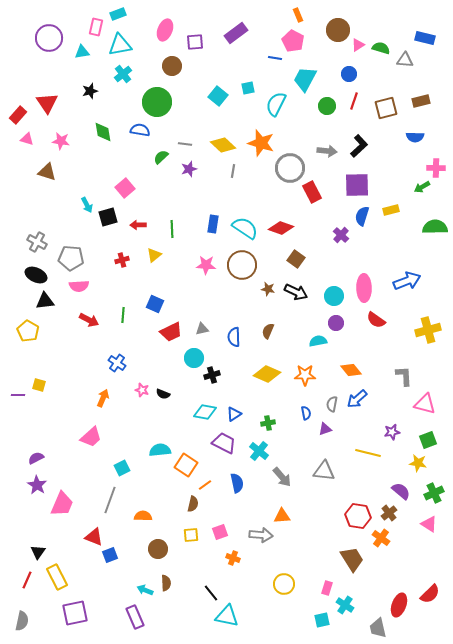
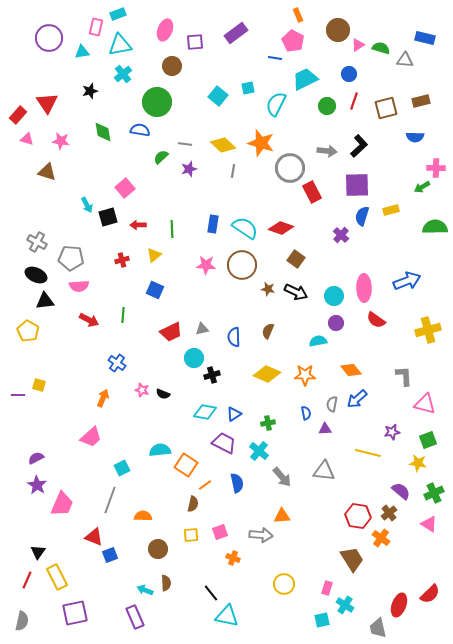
cyan trapezoid at (305, 79): rotated 36 degrees clockwise
blue square at (155, 304): moved 14 px up
purple triangle at (325, 429): rotated 16 degrees clockwise
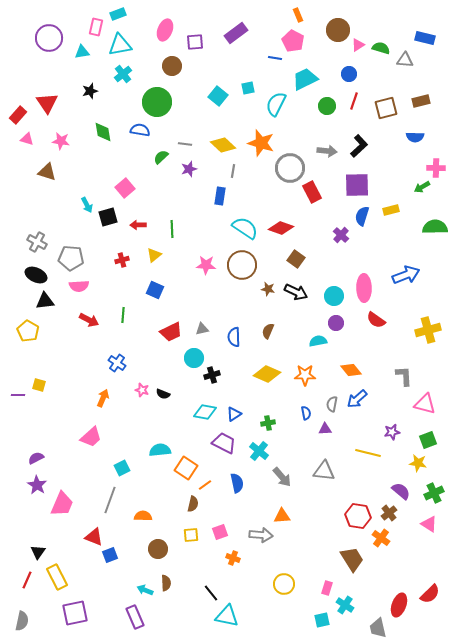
blue rectangle at (213, 224): moved 7 px right, 28 px up
blue arrow at (407, 281): moved 1 px left, 6 px up
orange square at (186, 465): moved 3 px down
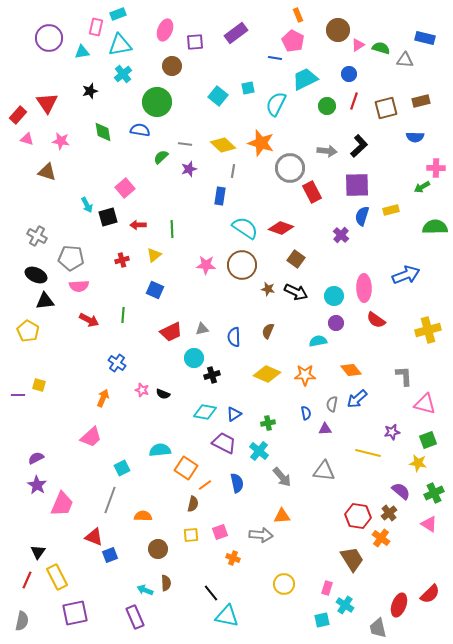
gray cross at (37, 242): moved 6 px up
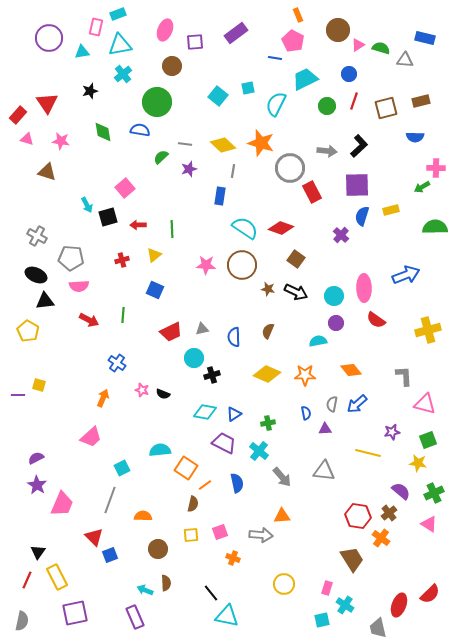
blue arrow at (357, 399): moved 5 px down
red triangle at (94, 537): rotated 24 degrees clockwise
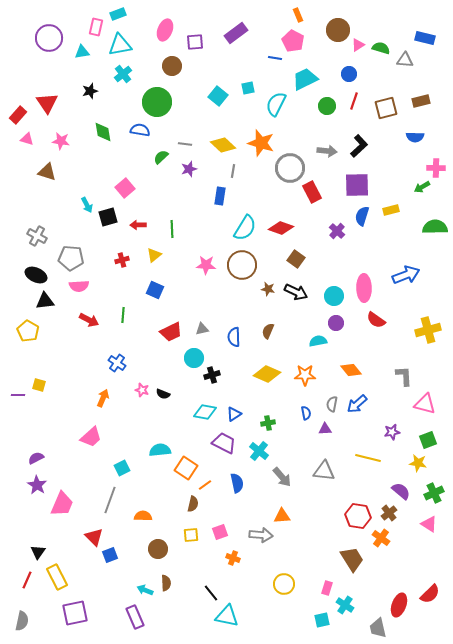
cyan semicircle at (245, 228): rotated 88 degrees clockwise
purple cross at (341, 235): moved 4 px left, 4 px up
yellow line at (368, 453): moved 5 px down
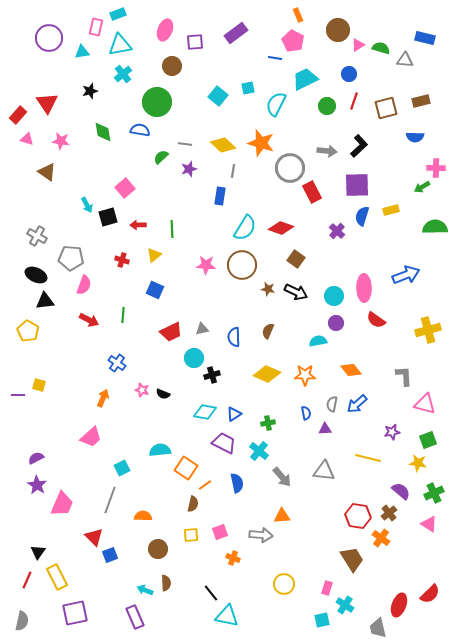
brown triangle at (47, 172): rotated 18 degrees clockwise
red cross at (122, 260): rotated 32 degrees clockwise
pink semicircle at (79, 286): moved 5 px right, 1 px up; rotated 66 degrees counterclockwise
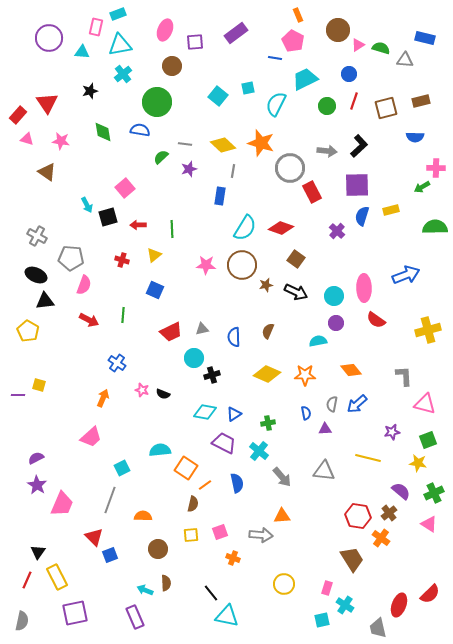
cyan triangle at (82, 52): rotated 14 degrees clockwise
brown star at (268, 289): moved 2 px left, 4 px up; rotated 24 degrees counterclockwise
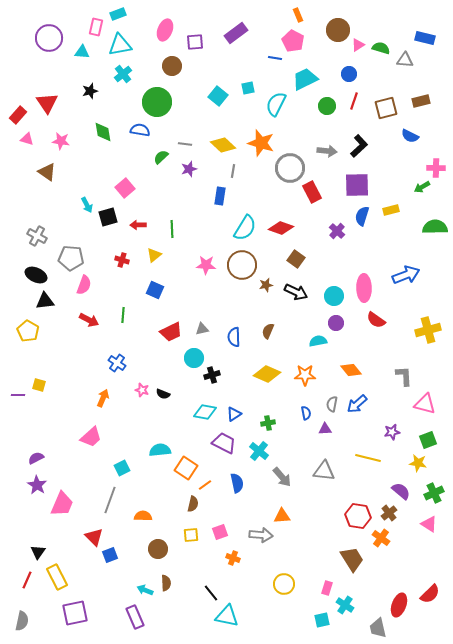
blue semicircle at (415, 137): moved 5 px left, 1 px up; rotated 24 degrees clockwise
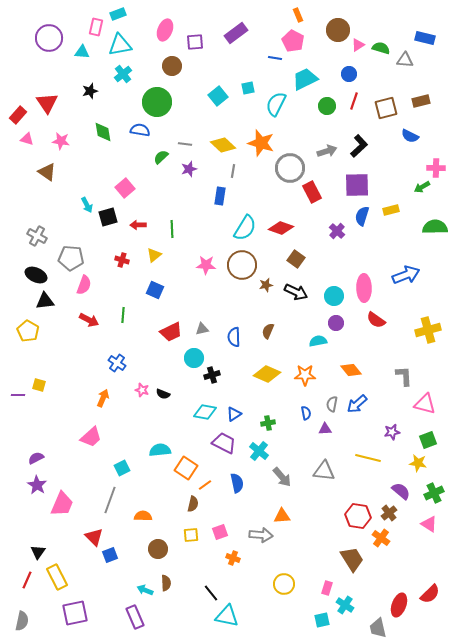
cyan square at (218, 96): rotated 12 degrees clockwise
gray arrow at (327, 151): rotated 24 degrees counterclockwise
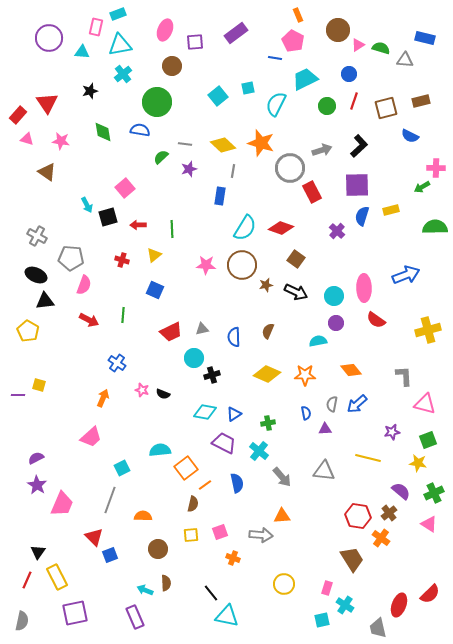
gray arrow at (327, 151): moved 5 px left, 1 px up
orange square at (186, 468): rotated 20 degrees clockwise
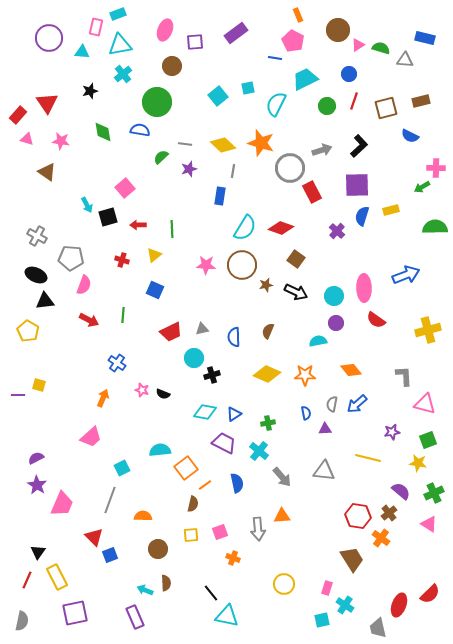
gray arrow at (261, 535): moved 3 px left, 6 px up; rotated 80 degrees clockwise
